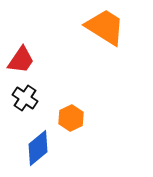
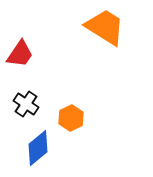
red trapezoid: moved 1 px left, 6 px up
black cross: moved 1 px right, 6 px down
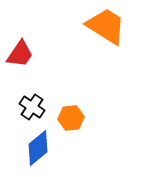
orange trapezoid: moved 1 px right, 1 px up
black cross: moved 6 px right, 3 px down
orange hexagon: rotated 20 degrees clockwise
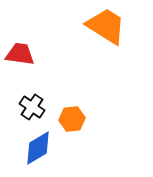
red trapezoid: rotated 116 degrees counterclockwise
orange hexagon: moved 1 px right, 1 px down
blue diamond: rotated 9 degrees clockwise
